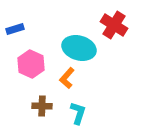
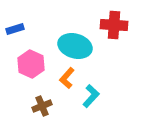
red cross: rotated 28 degrees counterclockwise
cyan ellipse: moved 4 px left, 2 px up
brown cross: rotated 24 degrees counterclockwise
cyan L-shape: moved 13 px right, 17 px up; rotated 25 degrees clockwise
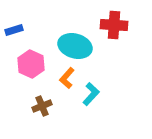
blue rectangle: moved 1 px left, 1 px down
cyan L-shape: moved 2 px up
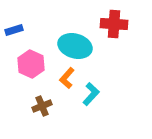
red cross: moved 1 px up
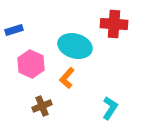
cyan L-shape: moved 19 px right, 14 px down; rotated 10 degrees counterclockwise
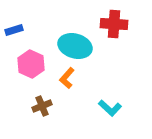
cyan L-shape: rotated 100 degrees clockwise
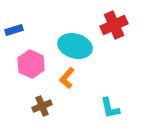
red cross: moved 1 px down; rotated 28 degrees counterclockwise
cyan L-shape: rotated 35 degrees clockwise
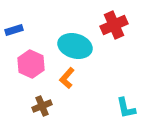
cyan L-shape: moved 16 px right
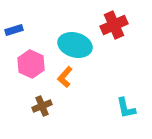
cyan ellipse: moved 1 px up
orange L-shape: moved 2 px left, 1 px up
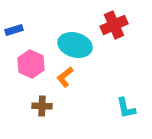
orange L-shape: rotated 10 degrees clockwise
brown cross: rotated 24 degrees clockwise
